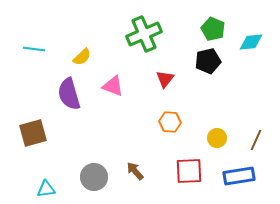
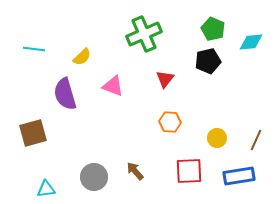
purple semicircle: moved 4 px left
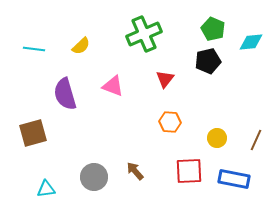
yellow semicircle: moved 1 px left, 11 px up
blue rectangle: moved 5 px left, 3 px down; rotated 20 degrees clockwise
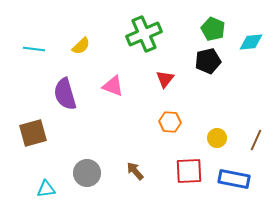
gray circle: moved 7 px left, 4 px up
